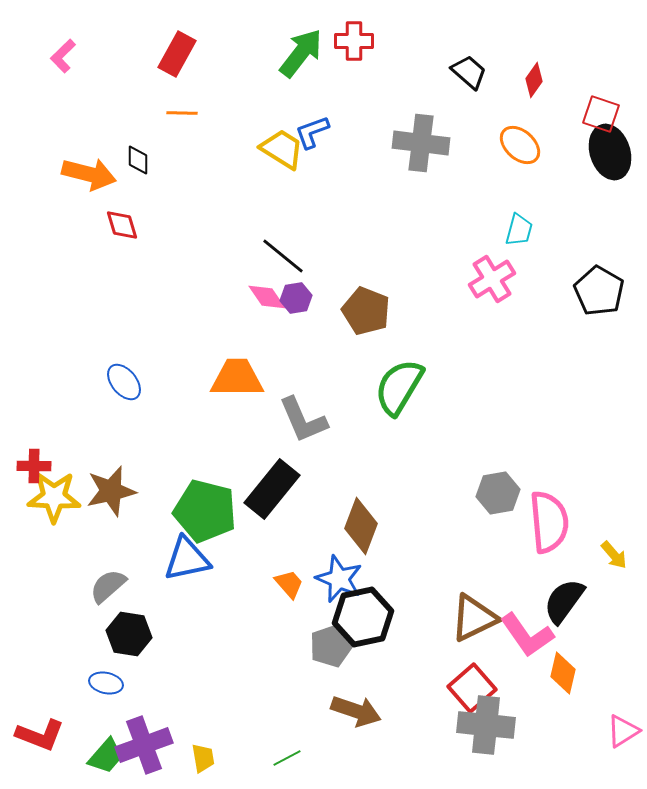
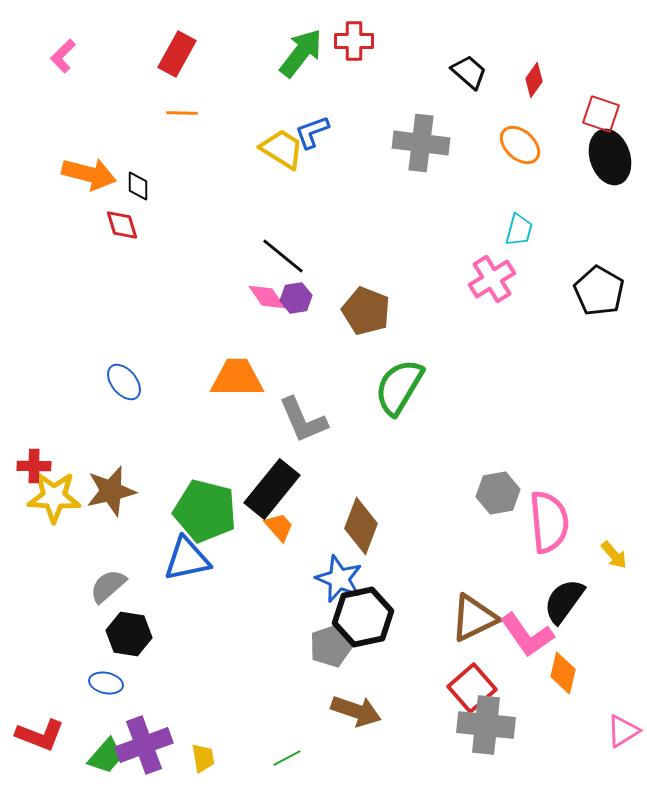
black ellipse at (610, 152): moved 5 px down
black diamond at (138, 160): moved 26 px down
orange trapezoid at (289, 584): moved 10 px left, 57 px up
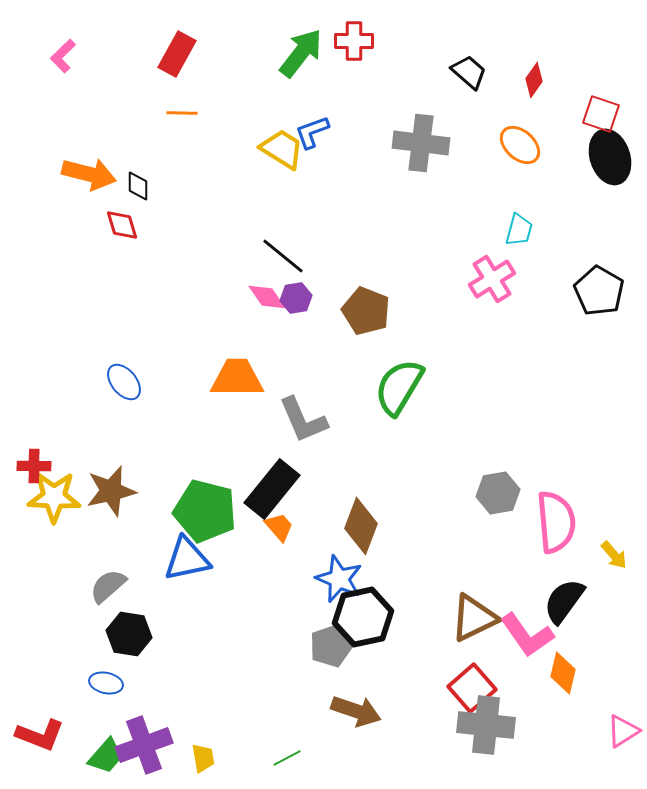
pink semicircle at (549, 522): moved 7 px right
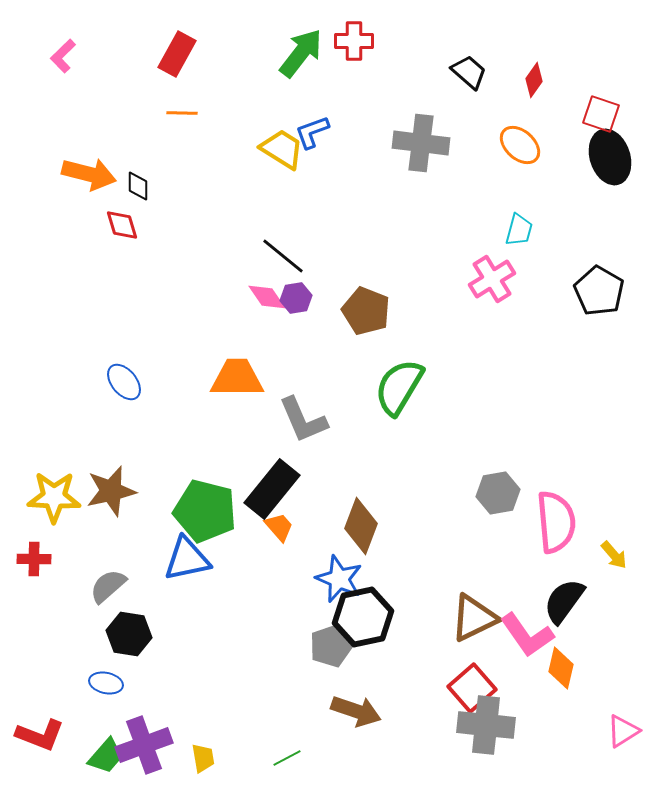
red cross at (34, 466): moved 93 px down
orange diamond at (563, 673): moved 2 px left, 5 px up
